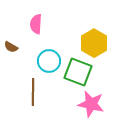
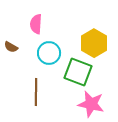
cyan circle: moved 8 px up
brown line: moved 3 px right
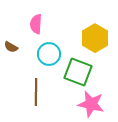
yellow hexagon: moved 1 px right, 5 px up
cyan circle: moved 1 px down
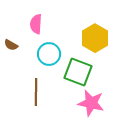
brown semicircle: moved 2 px up
pink star: moved 1 px up
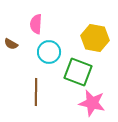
yellow hexagon: rotated 20 degrees counterclockwise
brown semicircle: moved 1 px up
cyan circle: moved 2 px up
pink star: moved 1 px right
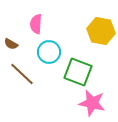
yellow hexagon: moved 6 px right, 7 px up
brown line: moved 14 px left, 18 px up; rotated 48 degrees counterclockwise
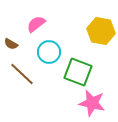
pink semicircle: rotated 48 degrees clockwise
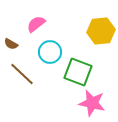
yellow hexagon: rotated 16 degrees counterclockwise
cyan circle: moved 1 px right
